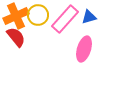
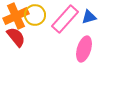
yellow circle: moved 3 px left
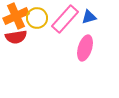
yellow circle: moved 2 px right, 3 px down
red semicircle: rotated 120 degrees clockwise
pink ellipse: moved 1 px right, 1 px up
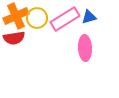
pink rectangle: rotated 16 degrees clockwise
red semicircle: moved 2 px left, 1 px down
pink ellipse: rotated 20 degrees counterclockwise
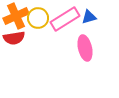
yellow circle: moved 1 px right
pink ellipse: rotated 10 degrees counterclockwise
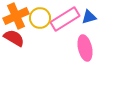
yellow circle: moved 2 px right
red semicircle: rotated 140 degrees counterclockwise
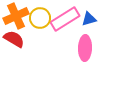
blue triangle: moved 2 px down
red semicircle: moved 1 px down
pink ellipse: rotated 15 degrees clockwise
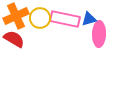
pink rectangle: rotated 44 degrees clockwise
pink ellipse: moved 14 px right, 14 px up
